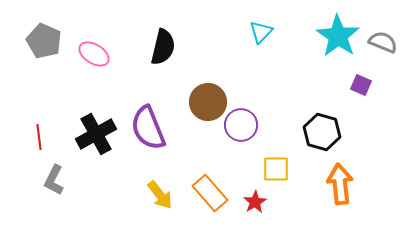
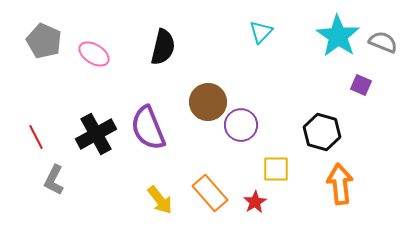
red line: moved 3 px left; rotated 20 degrees counterclockwise
yellow arrow: moved 5 px down
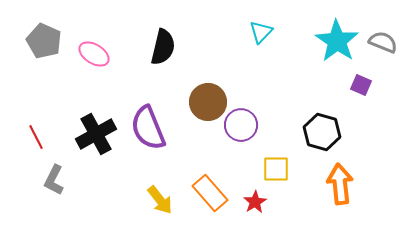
cyan star: moved 1 px left, 5 px down
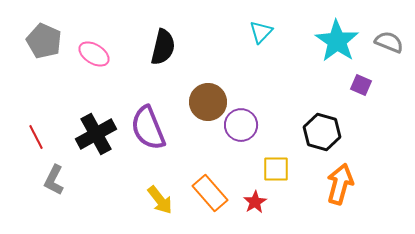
gray semicircle: moved 6 px right
orange arrow: rotated 21 degrees clockwise
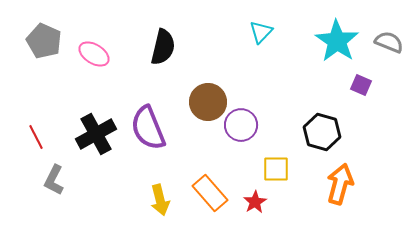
yellow arrow: rotated 24 degrees clockwise
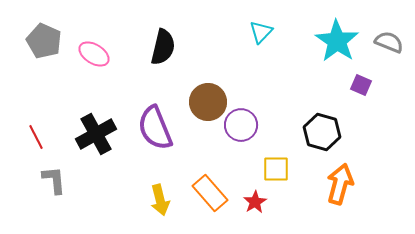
purple semicircle: moved 7 px right
gray L-shape: rotated 148 degrees clockwise
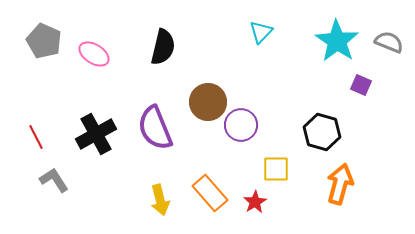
gray L-shape: rotated 28 degrees counterclockwise
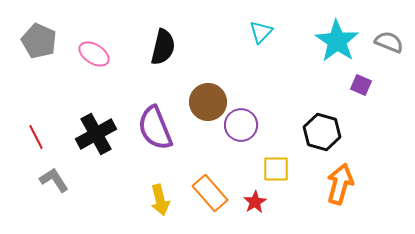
gray pentagon: moved 5 px left
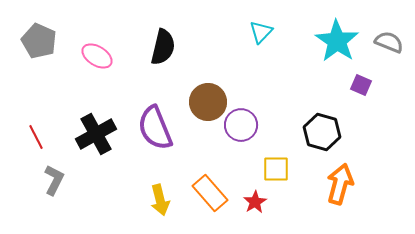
pink ellipse: moved 3 px right, 2 px down
gray L-shape: rotated 60 degrees clockwise
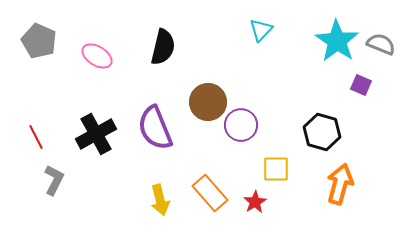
cyan triangle: moved 2 px up
gray semicircle: moved 8 px left, 2 px down
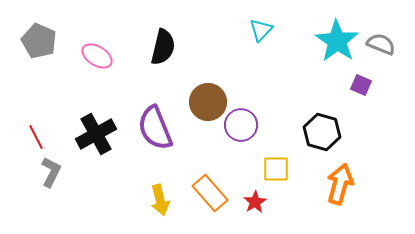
gray L-shape: moved 3 px left, 8 px up
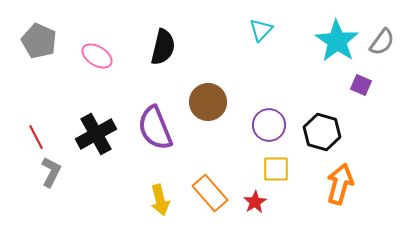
gray semicircle: moved 1 px right, 2 px up; rotated 104 degrees clockwise
purple circle: moved 28 px right
